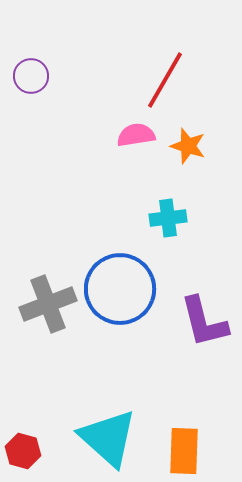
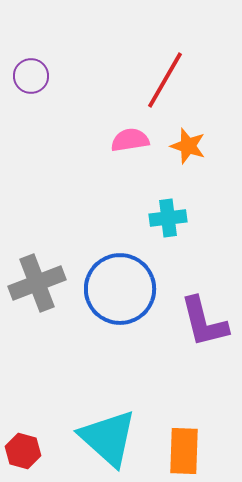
pink semicircle: moved 6 px left, 5 px down
gray cross: moved 11 px left, 21 px up
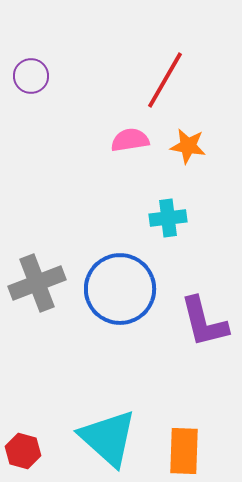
orange star: rotated 9 degrees counterclockwise
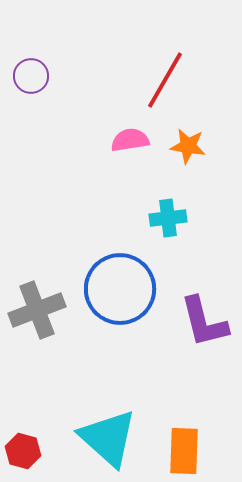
gray cross: moved 27 px down
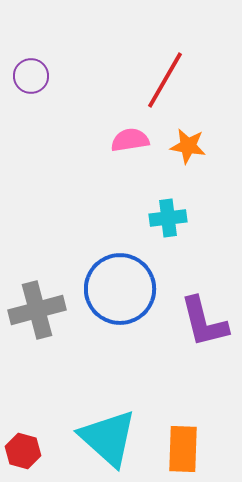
gray cross: rotated 6 degrees clockwise
orange rectangle: moved 1 px left, 2 px up
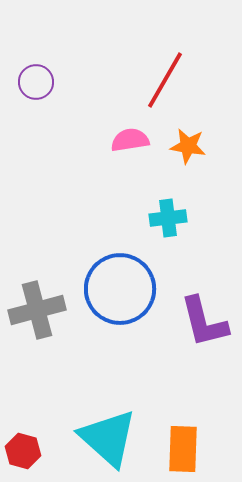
purple circle: moved 5 px right, 6 px down
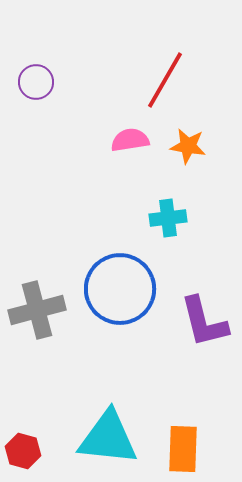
cyan triangle: rotated 36 degrees counterclockwise
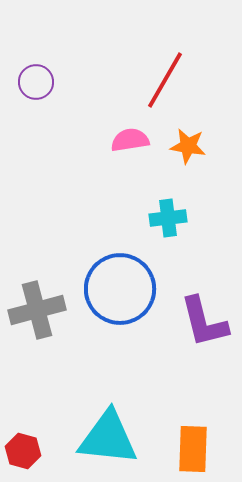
orange rectangle: moved 10 px right
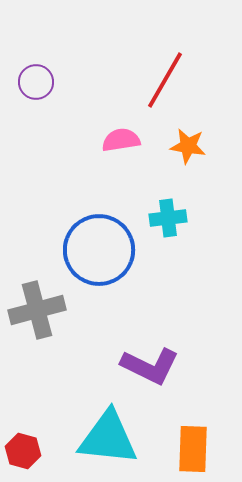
pink semicircle: moved 9 px left
blue circle: moved 21 px left, 39 px up
purple L-shape: moved 54 px left, 44 px down; rotated 50 degrees counterclockwise
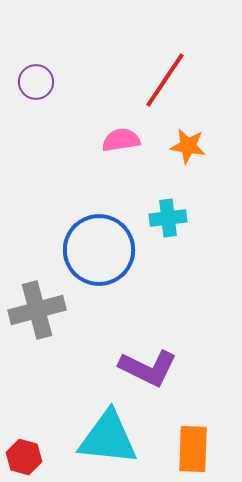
red line: rotated 4 degrees clockwise
purple L-shape: moved 2 px left, 2 px down
red hexagon: moved 1 px right, 6 px down
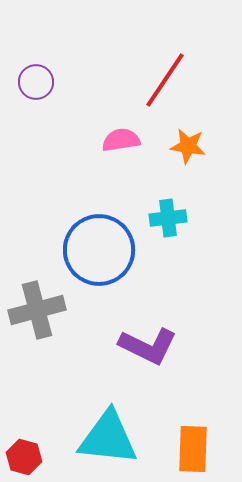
purple L-shape: moved 22 px up
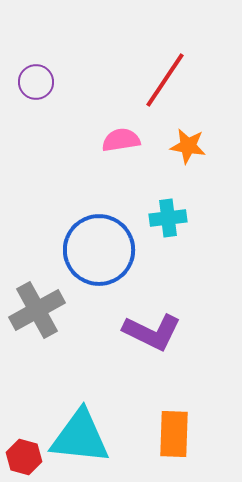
gray cross: rotated 14 degrees counterclockwise
purple L-shape: moved 4 px right, 14 px up
cyan triangle: moved 28 px left, 1 px up
orange rectangle: moved 19 px left, 15 px up
